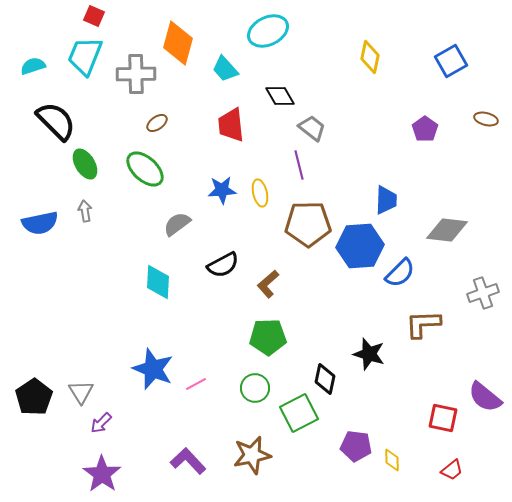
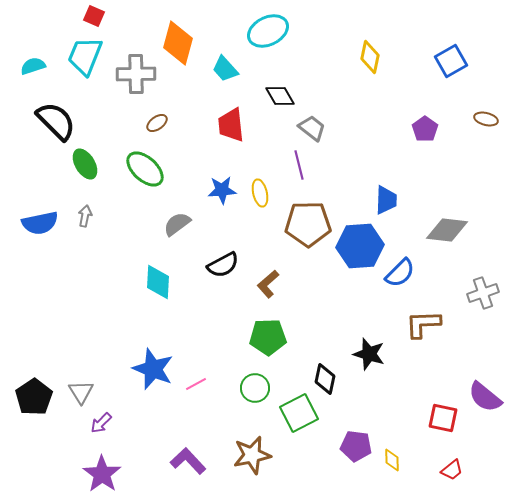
gray arrow at (85, 211): moved 5 px down; rotated 20 degrees clockwise
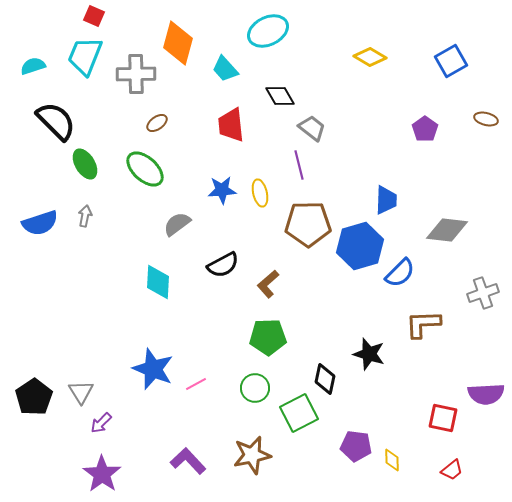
yellow diamond at (370, 57): rotated 72 degrees counterclockwise
blue semicircle at (40, 223): rotated 6 degrees counterclockwise
blue hexagon at (360, 246): rotated 12 degrees counterclockwise
purple semicircle at (485, 397): moved 1 px right, 3 px up; rotated 42 degrees counterclockwise
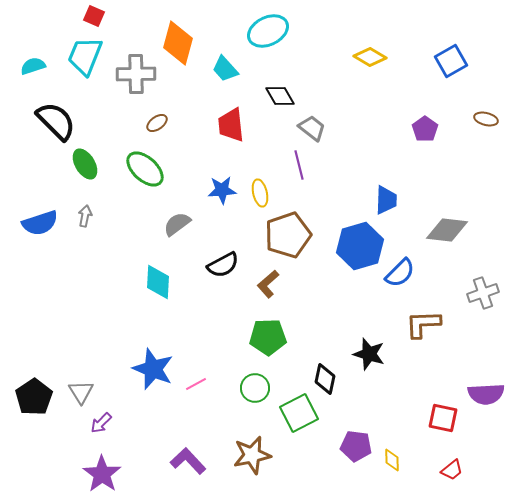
brown pentagon at (308, 224): moved 20 px left, 11 px down; rotated 18 degrees counterclockwise
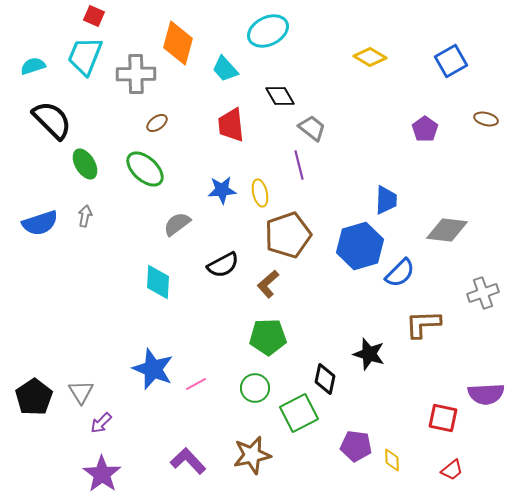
black semicircle at (56, 121): moved 4 px left, 1 px up
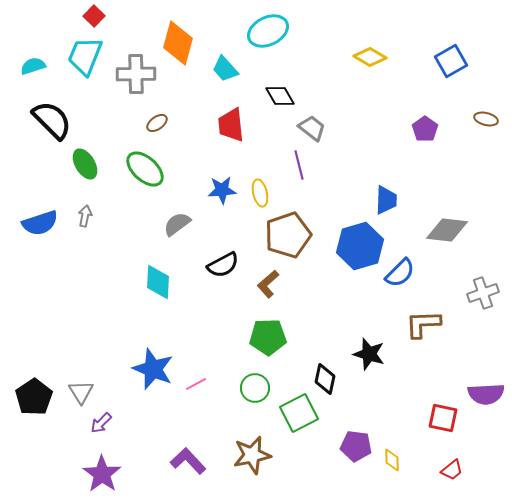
red square at (94, 16): rotated 20 degrees clockwise
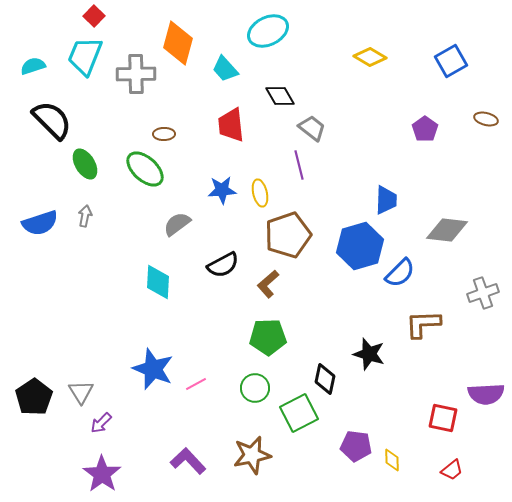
brown ellipse at (157, 123): moved 7 px right, 11 px down; rotated 35 degrees clockwise
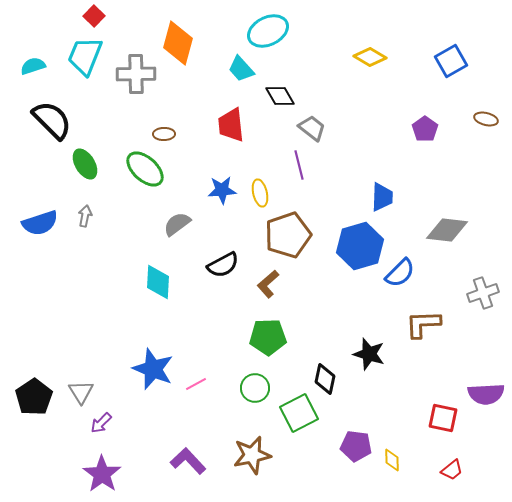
cyan trapezoid at (225, 69): moved 16 px right
blue trapezoid at (386, 200): moved 4 px left, 3 px up
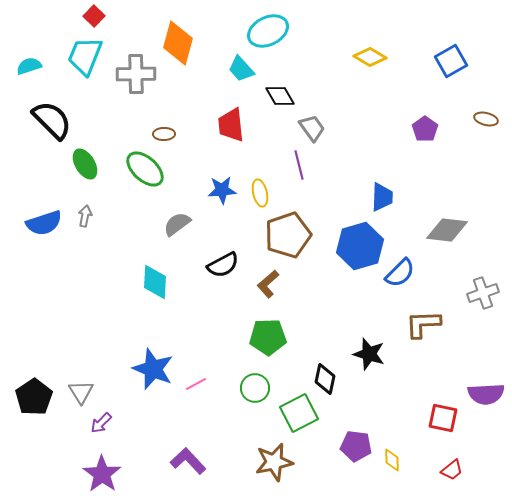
cyan semicircle at (33, 66): moved 4 px left
gray trapezoid at (312, 128): rotated 16 degrees clockwise
blue semicircle at (40, 223): moved 4 px right
cyan diamond at (158, 282): moved 3 px left
brown star at (252, 455): moved 22 px right, 7 px down
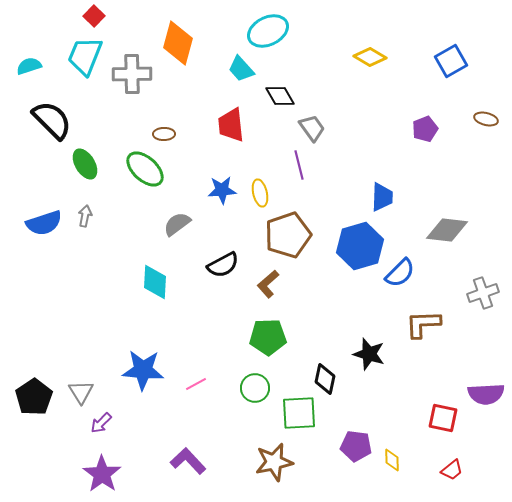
gray cross at (136, 74): moved 4 px left
purple pentagon at (425, 129): rotated 15 degrees clockwise
blue star at (153, 369): moved 10 px left, 1 px down; rotated 18 degrees counterclockwise
green square at (299, 413): rotated 24 degrees clockwise
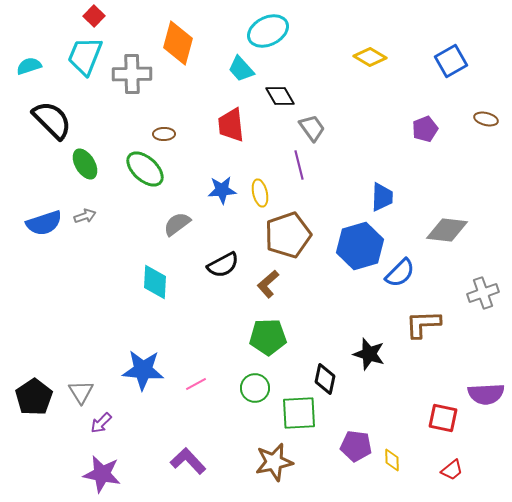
gray arrow at (85, 216): rotated 60 degrees clockwise
purple star at (102, 474): rotated 24 degrees counterclockwise
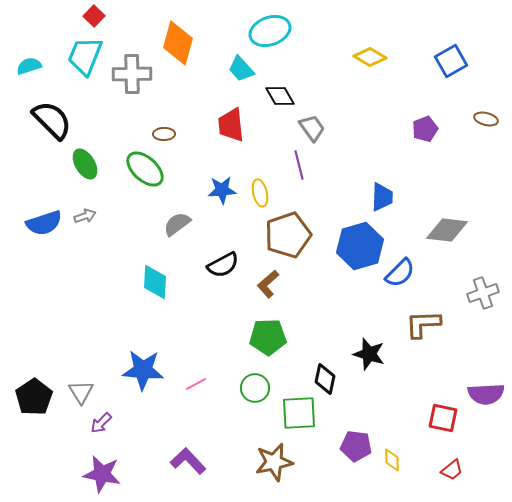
cyan ellipse at (268, 31): moved 2 px right; rotated 6 degrees clockwise
